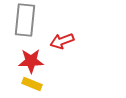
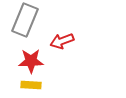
gray rectangle: rotated 16 degrees clockwise
yellow rectangle: moved 1 px left, 1 px down; rotated 18 degrees counterclockwise
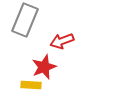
red star: moved 13 px right, 6 px down; rotated 20 degrees counterclockwise
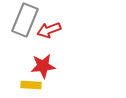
red arrow: moved 13 px left, 11 px up
red star: moved 1 px left, 1 px up; rotated 15 degrees clockwise
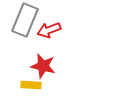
red star: rotated 20 degrees clockwise
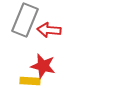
red arrow: rotated 25 degrees clockwise
yellow rectangle: moved 1 px left, 4 px up
